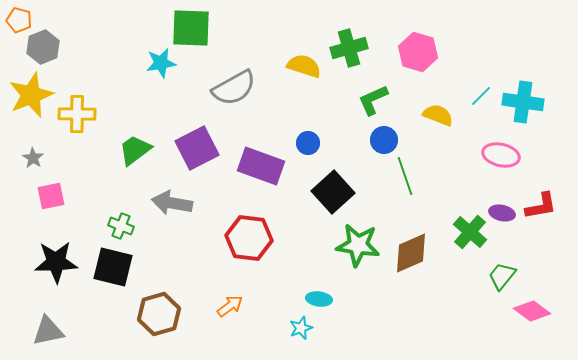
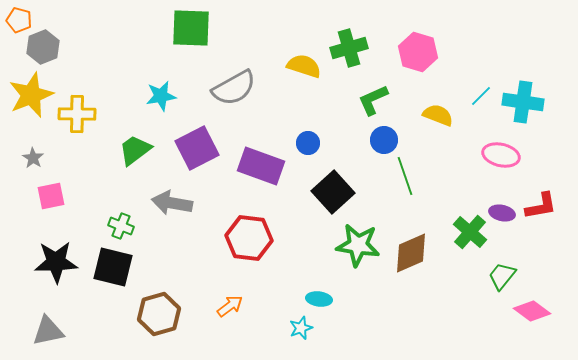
cyan star at (161, 63): moved 33 px down
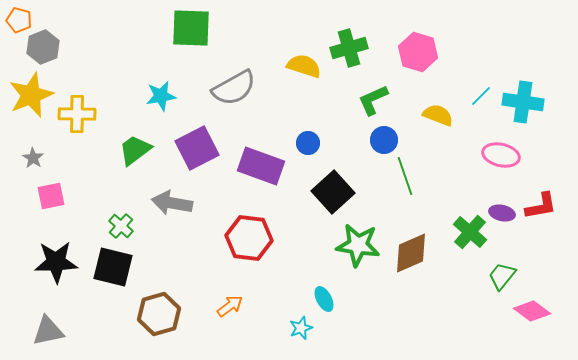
green cross at (121, 226): rotated 20 degrees clockwise
cyan ellipse at (319, 299): moved 5 px right; rotated 55 degrees clockwise
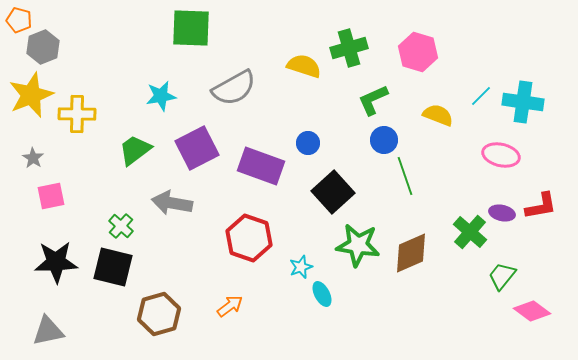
red hexagon at (249, 238): rotated 12 degrees clockwise
cyan ellipse at (324, 299): moved 2 px left, 5 px up
cyan star at (301, 328): moved 61 px up
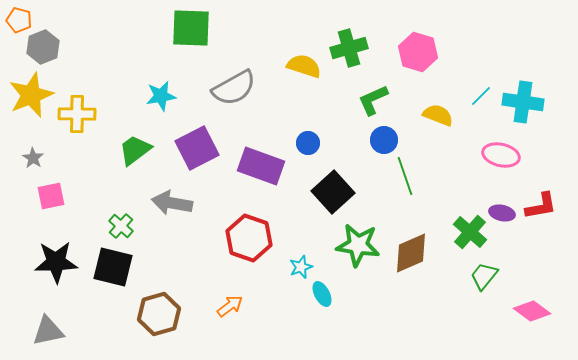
green trapezoid at (502, 276): moved 18 px left
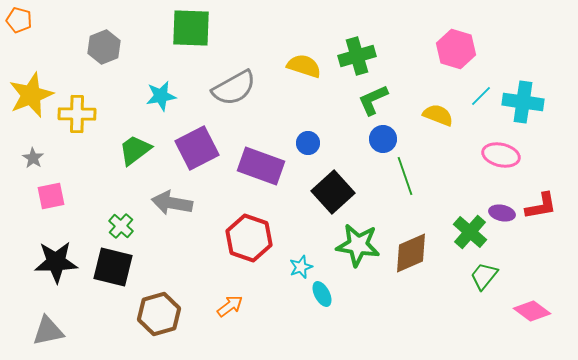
gray hexagon at (43, 47): moved 61 px right
green cross at (349, 48): moved 8 px right, 8 px down
pink hexagon at (418, 52): moved 38 px right, 3 px up
blue circle at (384, 140): moved 1 px left, 1 px up
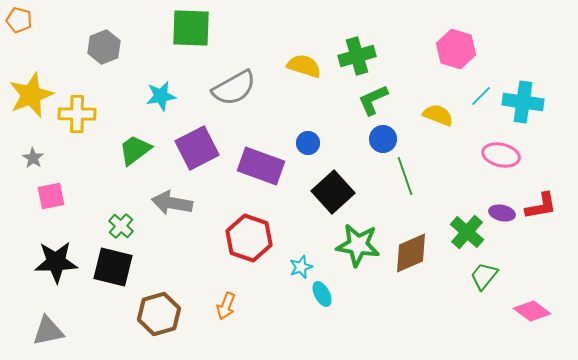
green cross at (470, 232): moved 3 px left
orange arrow at (230, 306): moved 4 px left; rotated 148 degrees clockwise
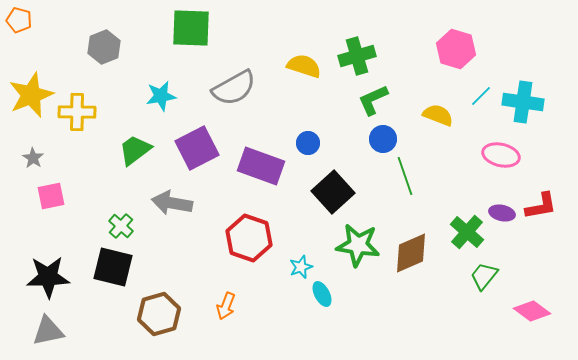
yellow cross at (77, 114): moved 2 px up
black star at (56, 262): moved 8 px left, 15 px down
